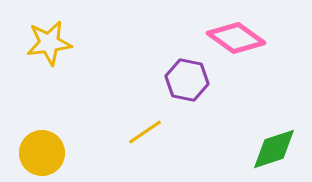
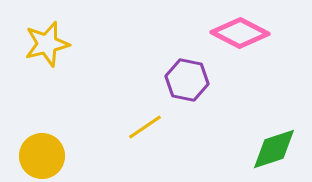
pink diamond: moved 4 px right, 5 px up; rotated 8 degrees counterclockwise
yellow star: moved 2 px left, 1 px down; rotated 6 degrees counterclockwise
yellow line: moved 5 px up
yellow circle: moved 3 px down
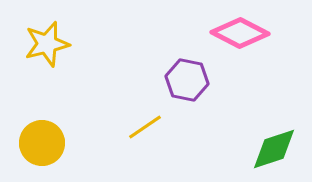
yellow circle: moved 13 px up
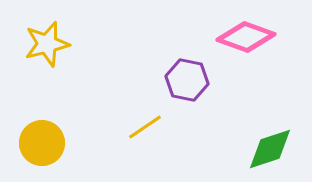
pink diamond: moved 6 px right, 4 px down; rotated 8 degrees counterclockwise
green diamond: moved 4 px left
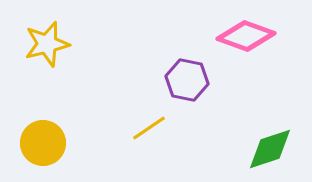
pink diamond: moved 1 px up
yellow line: moved 4 px right, 1 px down
yellow circle: moved 1 px right
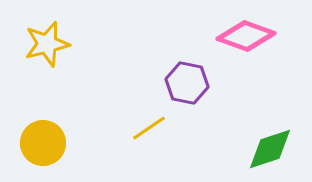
purple hexagon: moved 3 px down
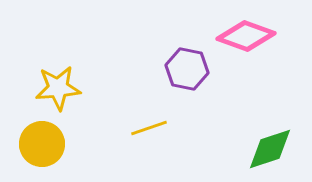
yellow star: moved 11 px right, 44 px down; rotated 9 degrees clockwise
purple hexagon: moved 14 px up
yellow line: rotated 15 degrees clockwise
yellow circle: moved 1 px left, 1 px down
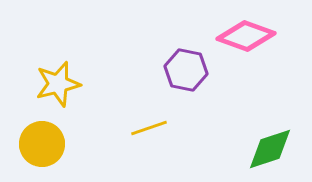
purple hexagon: moved 1 px left, 1 px down
yellow star: moved 4 px up; rotated 9 degrees counterclockwise
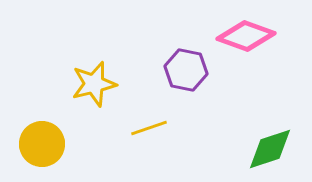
yellow star: moved 36 px right
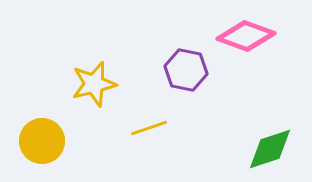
yellow circle: moved 3 px up
